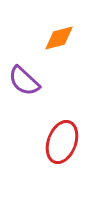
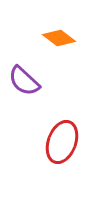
orange diamond: rotated 52 degrees clockwise
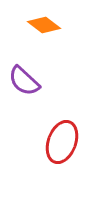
orange diamond: moved 15 px left, 13 px up
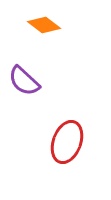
red ellipse: moved 5 px right
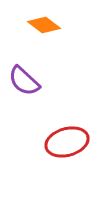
red ellipse: rotated 54 degrees clockwise
